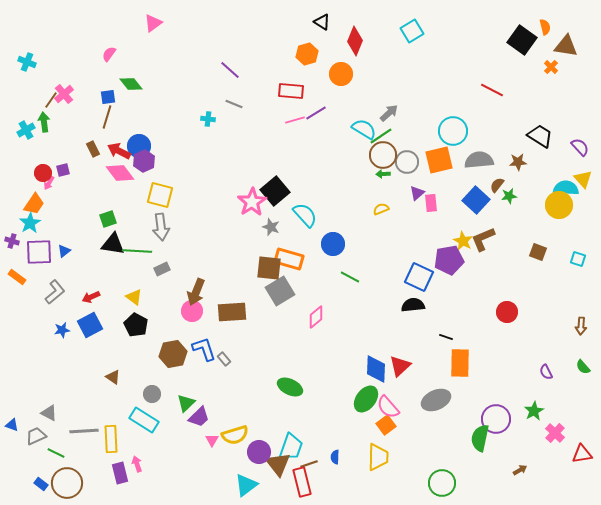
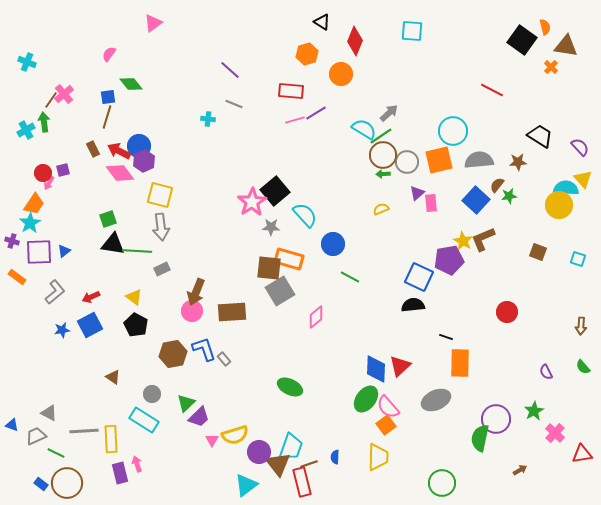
cyan square at (412, 31): rotated 35 degrees clockwise
gray star at (271, 227): rotated 18 degrees counterclockwise
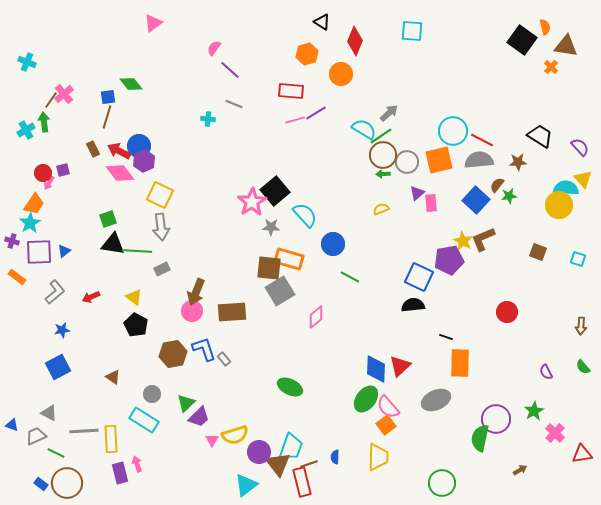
pink semicircle at (109, 54): moved 105 px right, 6 px up
red line at (492, 90): moved 10 px left, 50 px down
yellow square at (160, 195): rotated 12 degrees clockwise
blue square at (90, 325): moved 32 px left, 42 px down
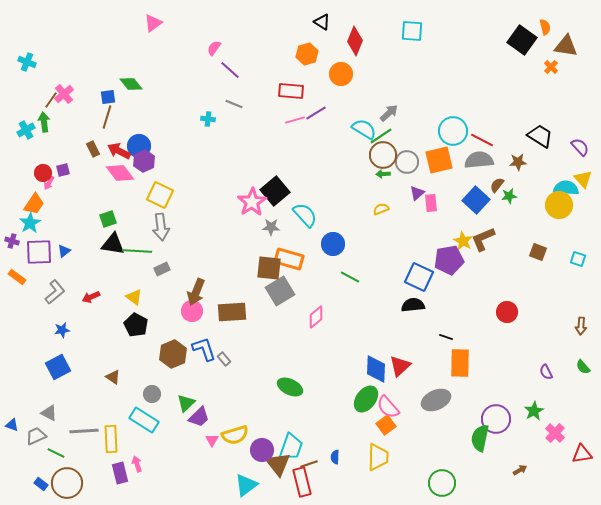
brown hexagon at (173, 354): rotated 12 degrees counterclockwise
purple circle at (259, 452): moved 3 px right, 2 px up
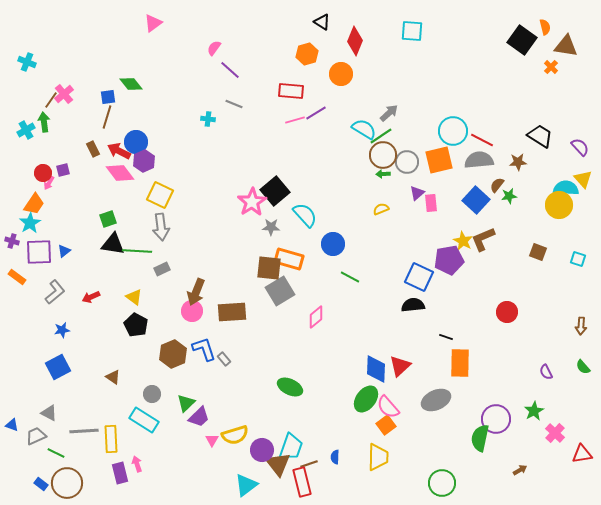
blue circle at (139, 146): moved 3 px left, 4 px up
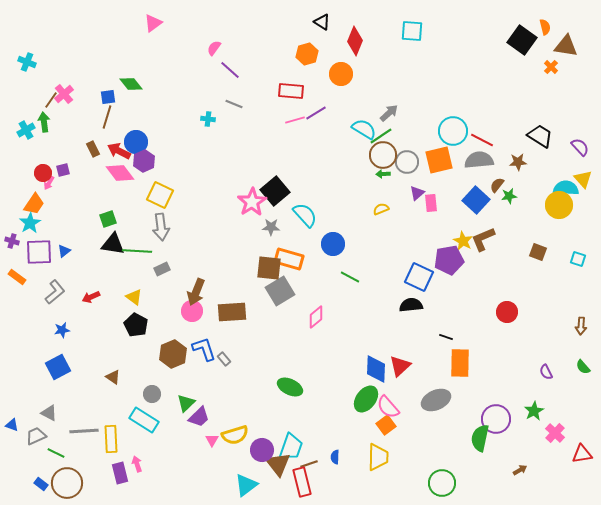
black semicircle at (413, 305): moved 2 px left
